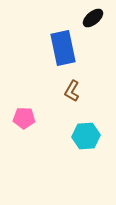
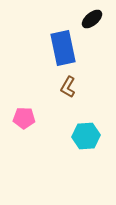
black ellipse: moved 1 px left, 1 px down
brown L-shape: moved 4 px left, 4 px up
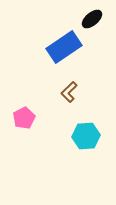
blue rectangle: moved 1 px right, 1 px up; rotated 68 degrees clockwise
brown L-shape: moved 1 px right, 5 px down; rotated 15 degrees clockwise
pink pentagon: rotated 30 degrees counterclockwise
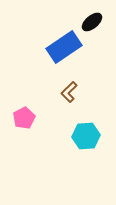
black ellipse: moved 3 px down
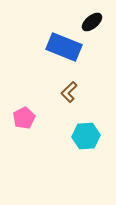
blue rectangle: rotated 56 degrees clockwise
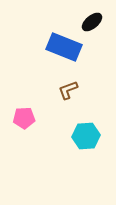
brown L-shape: moved 1 px left, 2 px up; rotated 25 degrees clockwise
pink pentagon: rotated 25 degrees clockwise
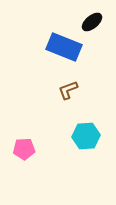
pink pentagon: moved 31 px down
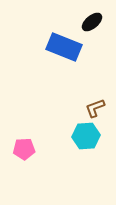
brown L-shape: moved 27 px right, 18 px down
